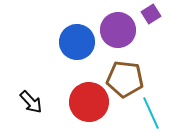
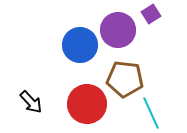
blue circle: moved 3 px right, 3 px down
red circle: moved 2 px left, 2 px down
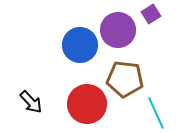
cyan line: moved 5 px right
